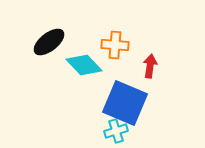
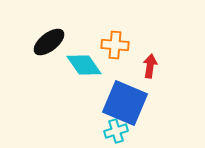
cyan diamond: rotated 9 degrees clockwise
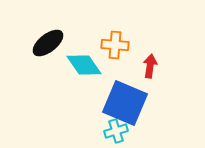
black ellipse: moved 1 px left, 1 px down
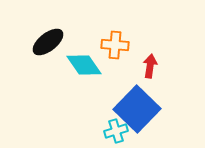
black ellipse: moved 1 px up
blue square: moved 12 px right, 6 px down; rotated 21 degrees clockwise
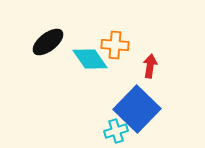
cyan diamond: moved 6 px right, 6 px up
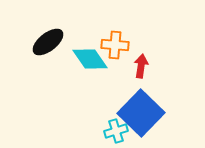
red arrow: moved 9 px left
blue square: moved 4 px right, 4 px down
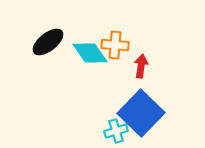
cyan diamond: moved 6 px up
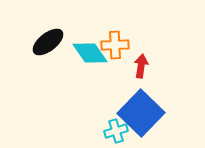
orange cross: rotated 8 degrees counterclockwise
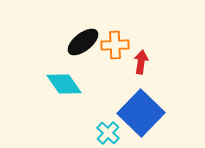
black ellipse: moved 35 px right
cyan diamond: moved 26 px left, 31 px down
red arrow: moved 4 px up
cyan cross: moved 8 px left, 2 px down; rotated 30 degrees counterclockwise
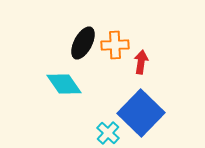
black ellipse: moved 1 px down; rotated 24 degrees counterclockwise
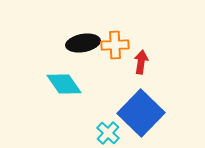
black ellipse: rotated 52 degrees clockwise
